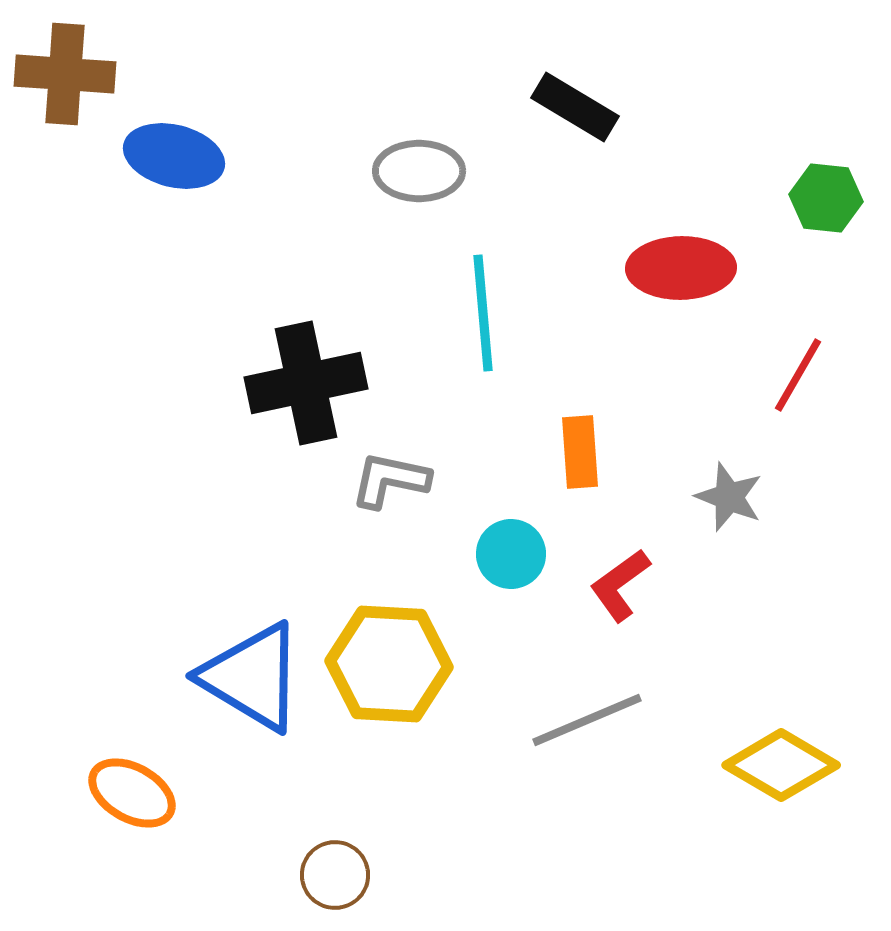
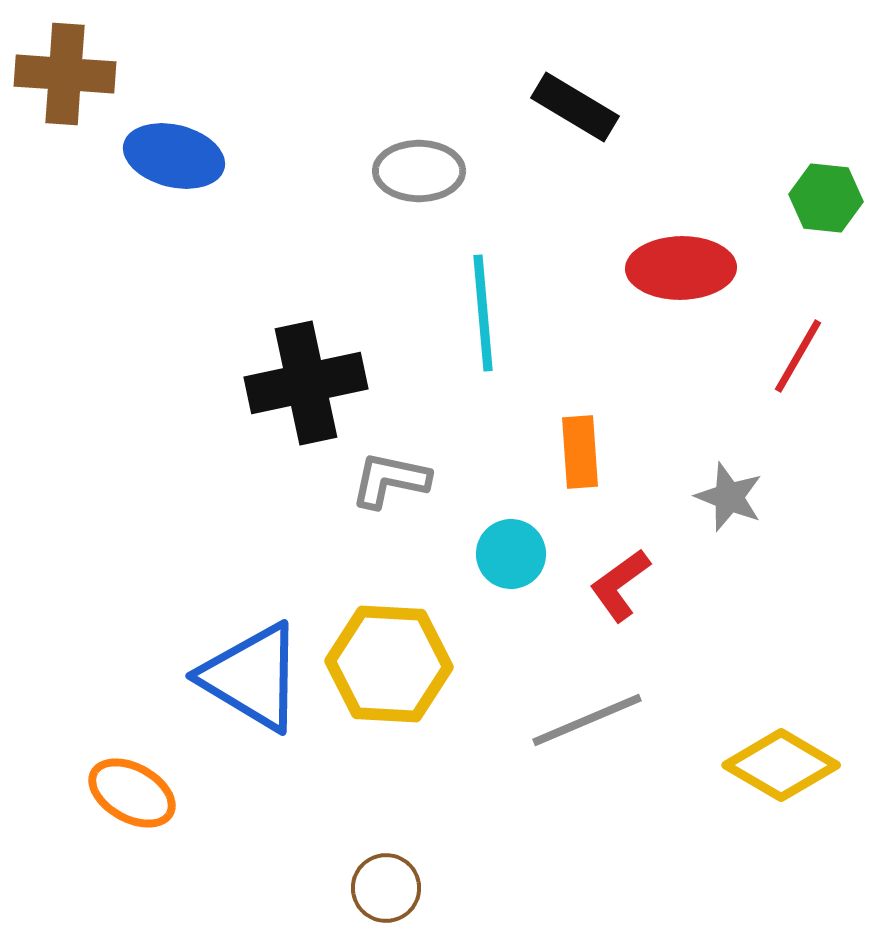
red line: moved 19 px up
brown circle: moved 51 px right, 13 px down
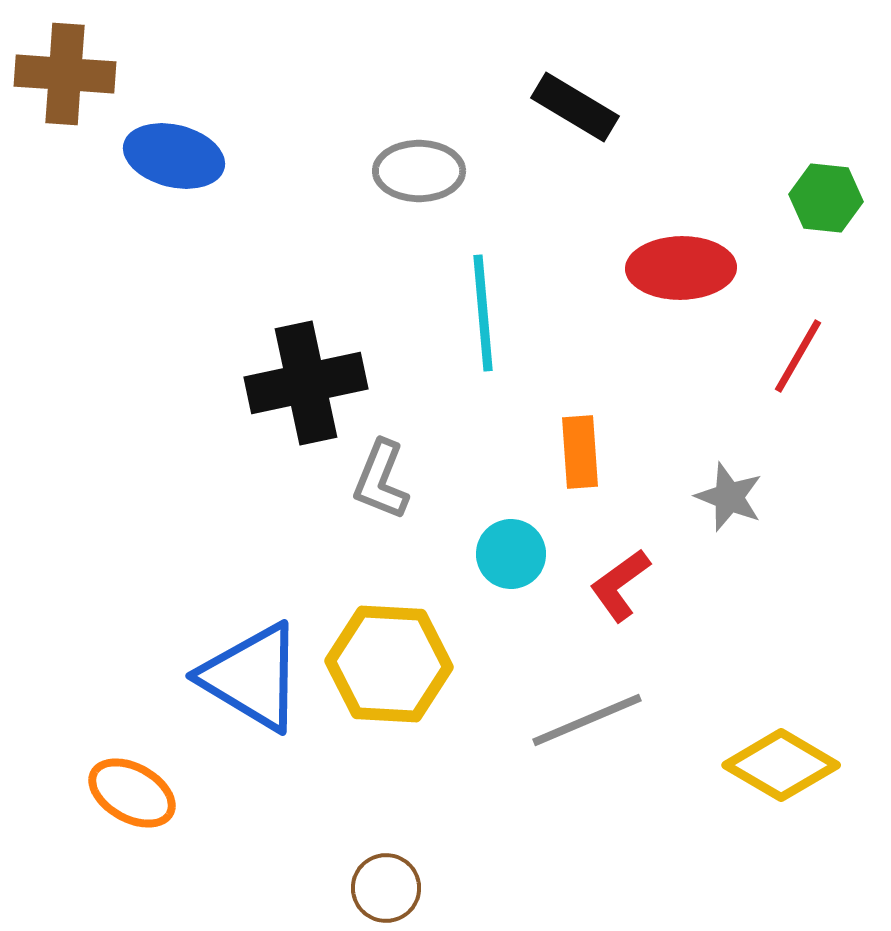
gray L-shape: moved 9 px left; rotated 80 degrees counterclockwise
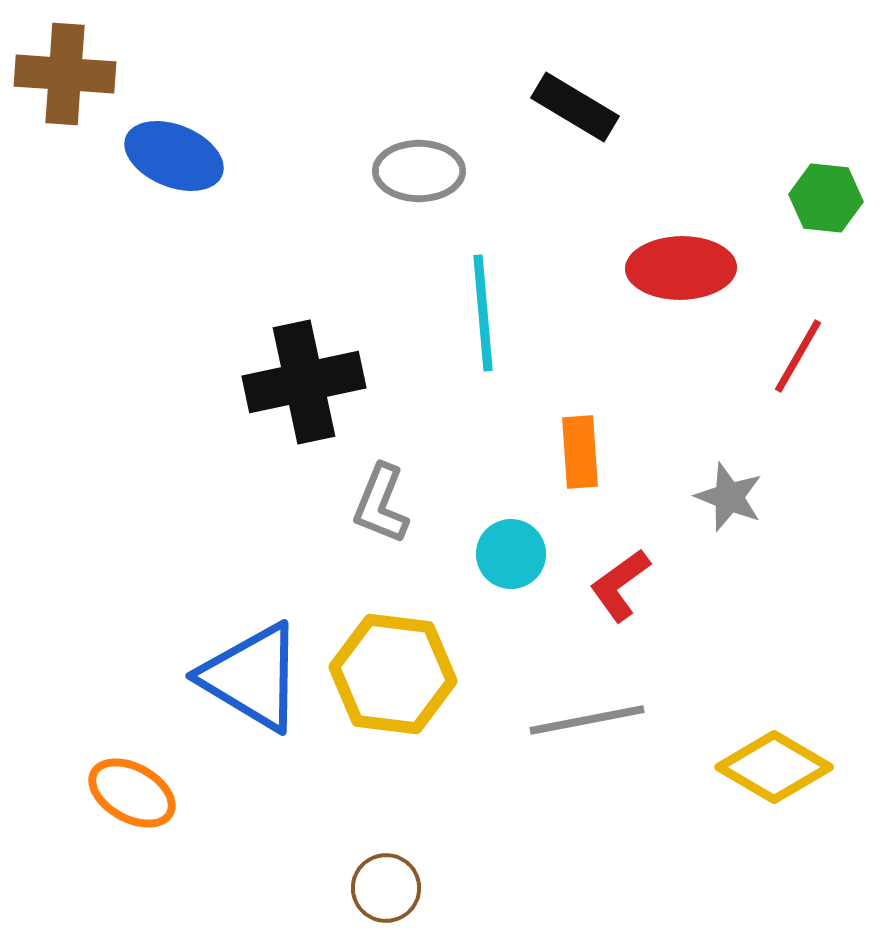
blue ellipse: rotated 8 degrees clockwise
black cross: moved 2 px left, 1 px up
gray L-shape: moved 24 px down
yellow hexagon: moved 4 px right, 10 px down; rotated 4 degrees clockwise
gray line: rotated 12 degrees clockwise
yellow diamond: moved 7 px left, 2 px down
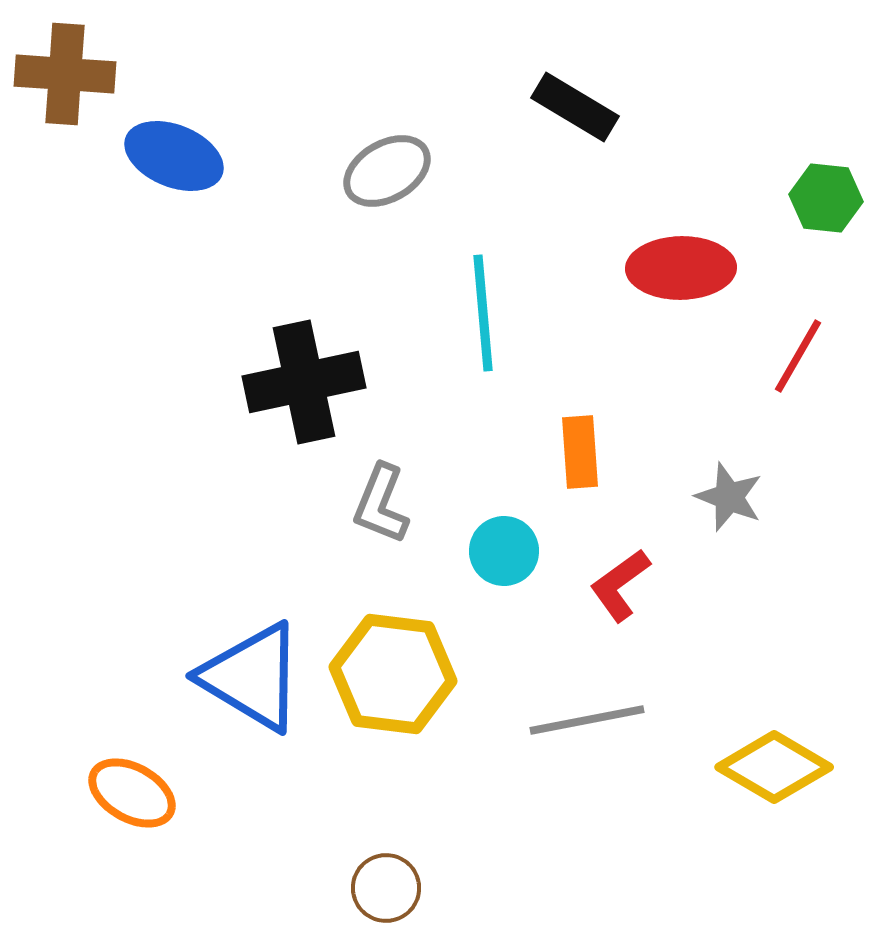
gray ellipse: moved 32 px left; rotated 30 degrees counterclockwise
cyan circle: moved 7 px left, 3 px up
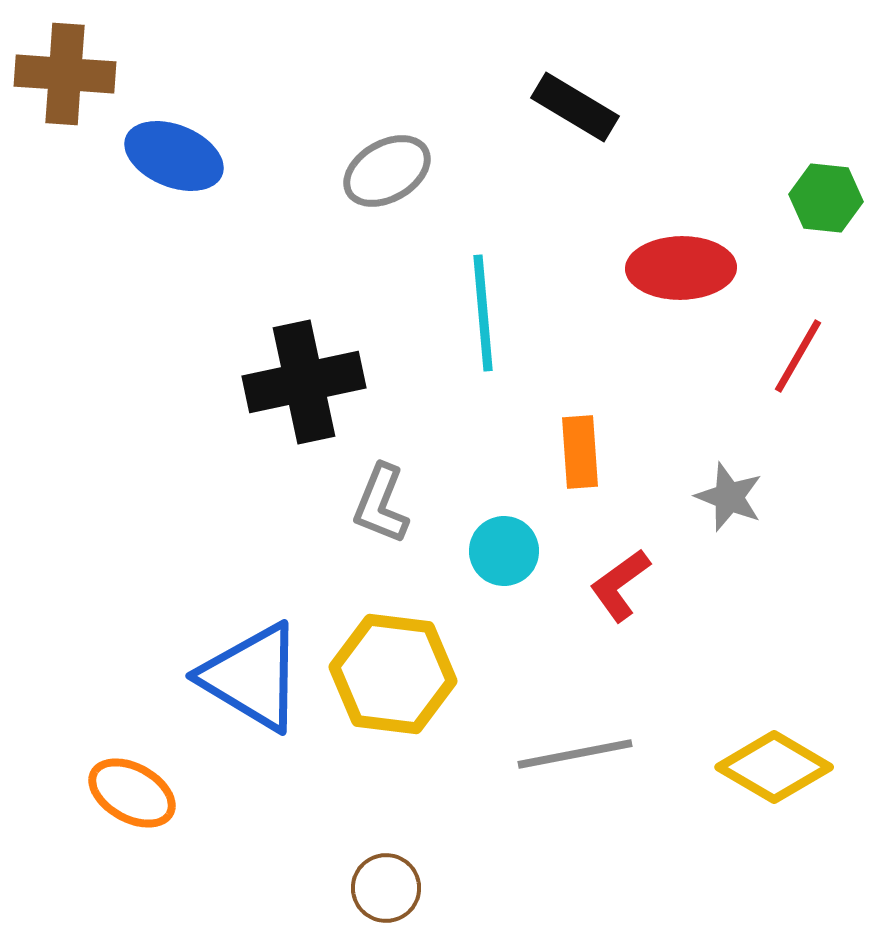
gray line: moved 12 px left, 34 px down
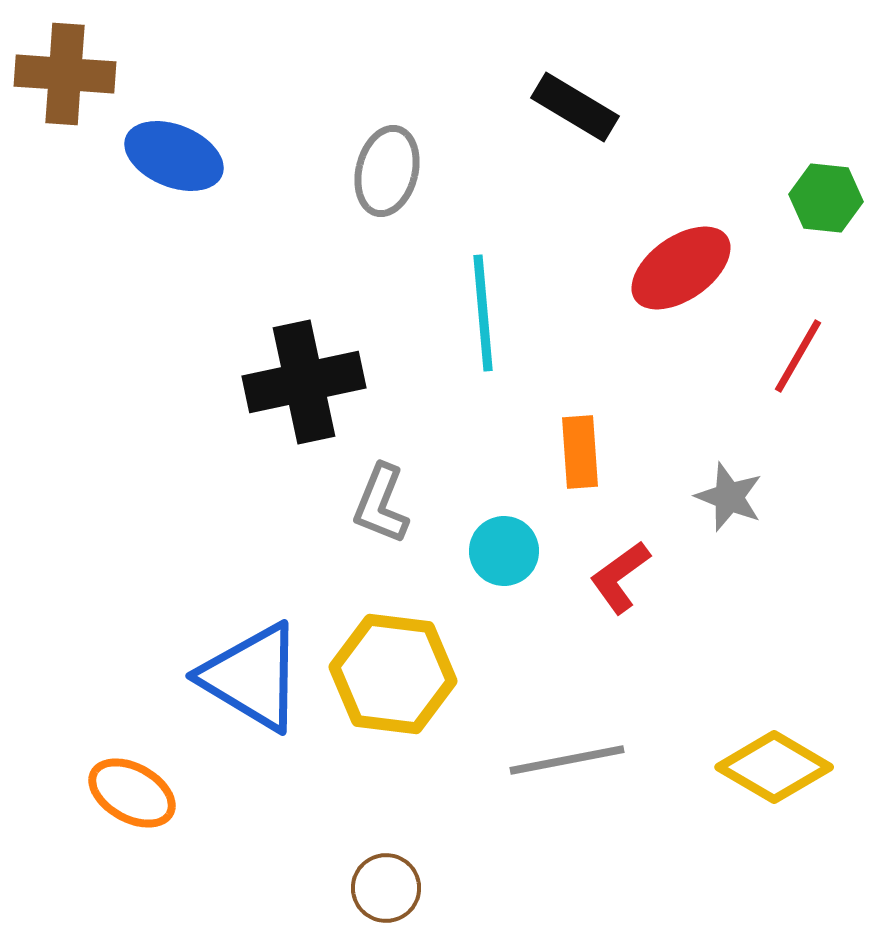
gray ellipse: rotated 46 degrees counterclockwise
red ellipse: rotated 34 degrees counterclockwise
red L-shape: moved 8 px up
gray line: moved 8 px left, 6 px down
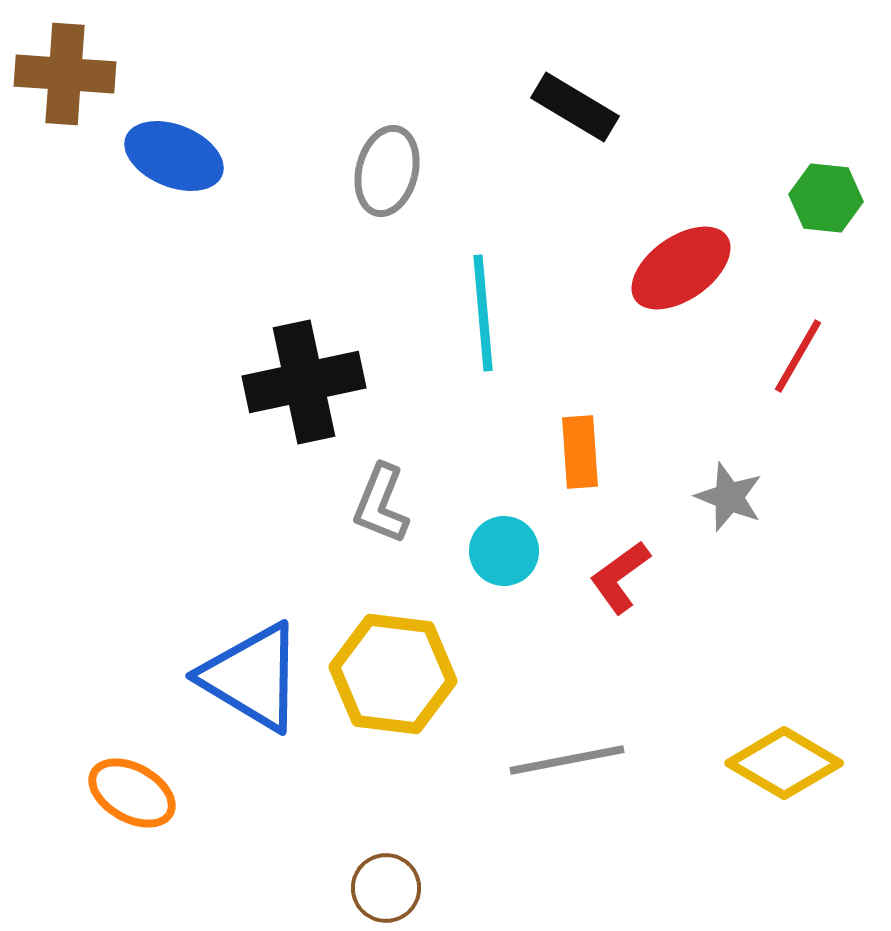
yellow diamond: moved 10 px right, 4 px up
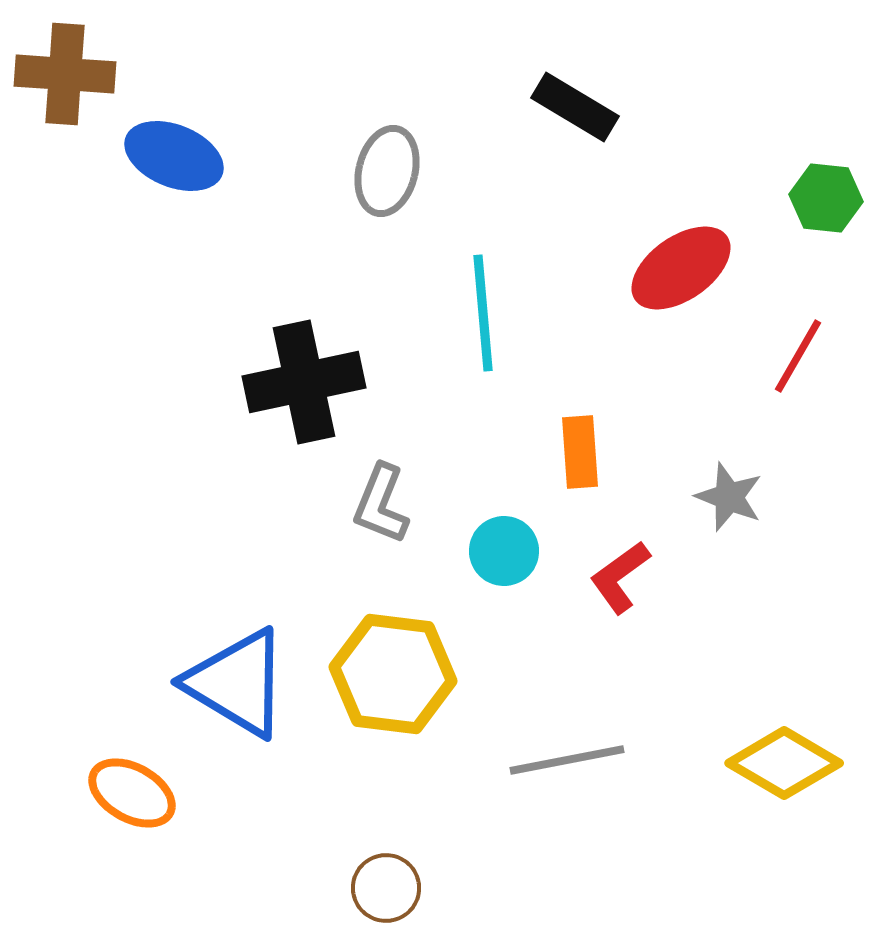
blue triangle: moved 15 px left, 6 px down
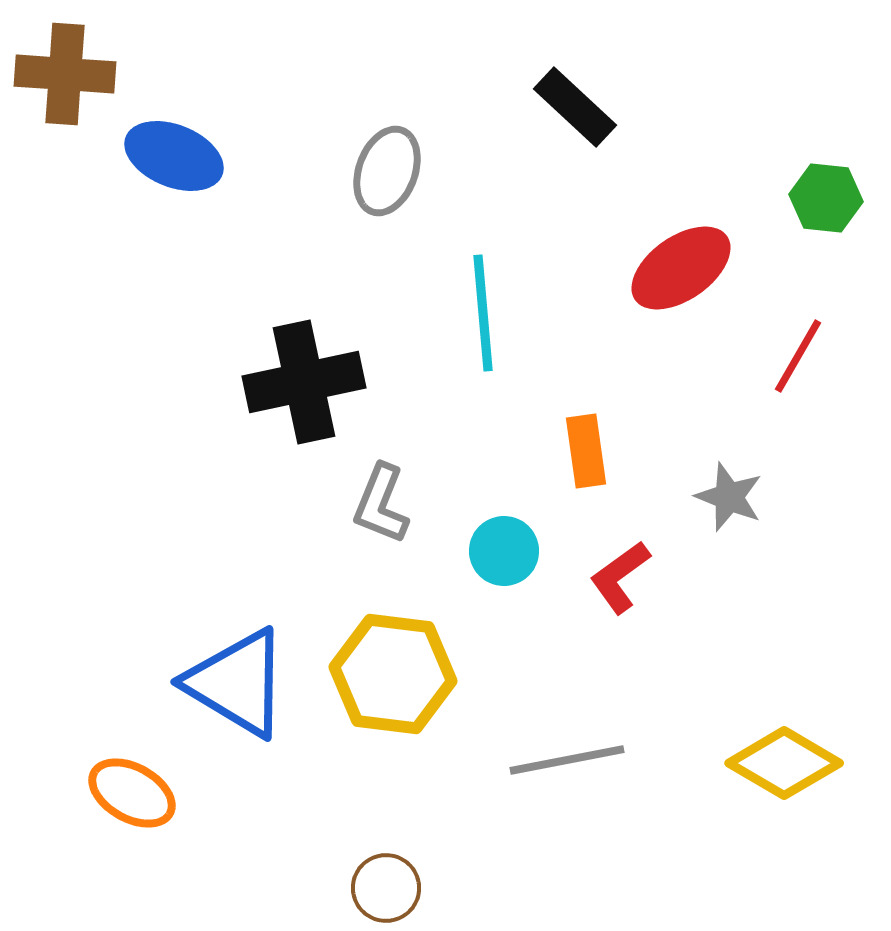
black rectangle: rotated 12 degrees clockwise
gray ellipse: rotated 6 degrees clockwise
orange rectangle: moved 6 px right, 1 px up; rotated 4 degrees counterclockwise
